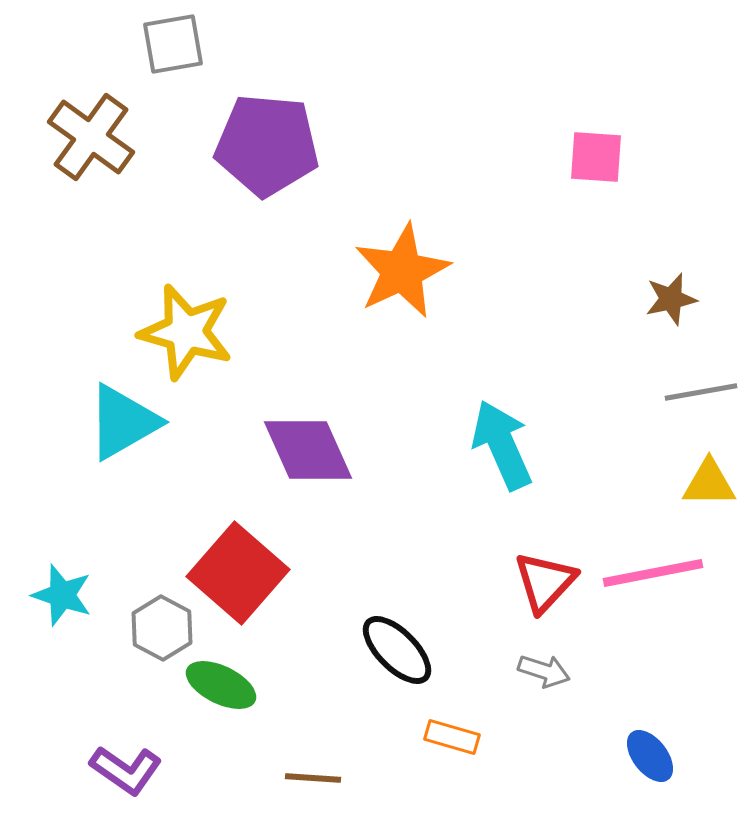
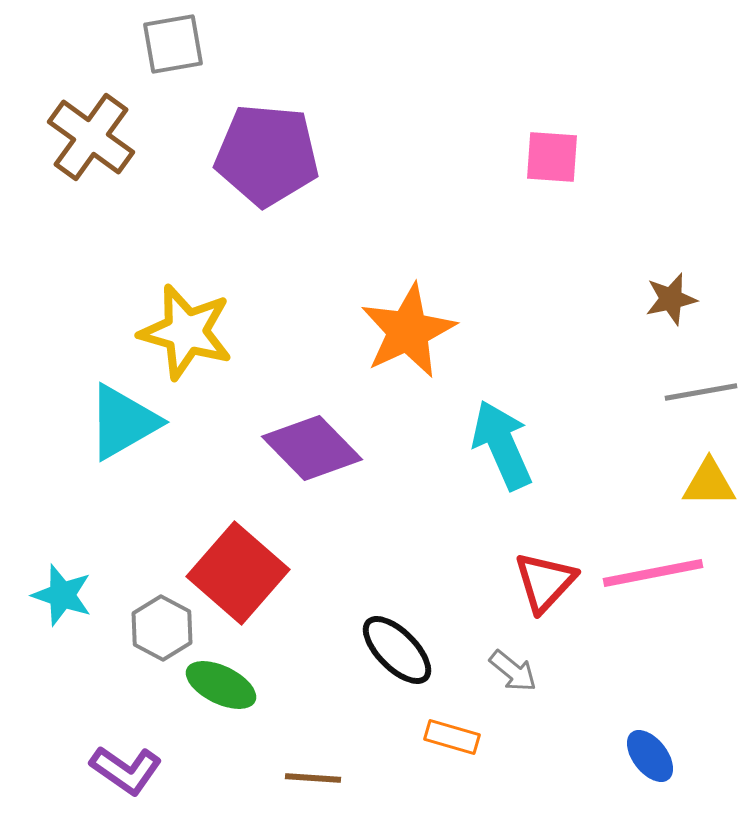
purple pentagon: moved 10 px down
pink square: moved 44 px left
orange star: moved 6 px right, 60 px down
purple diamond: moved 4 px right, 2 px up; rotated 20 degrees counterclockwise
gray arrow: moved 31 px left; rotated 21 degrees clockwise
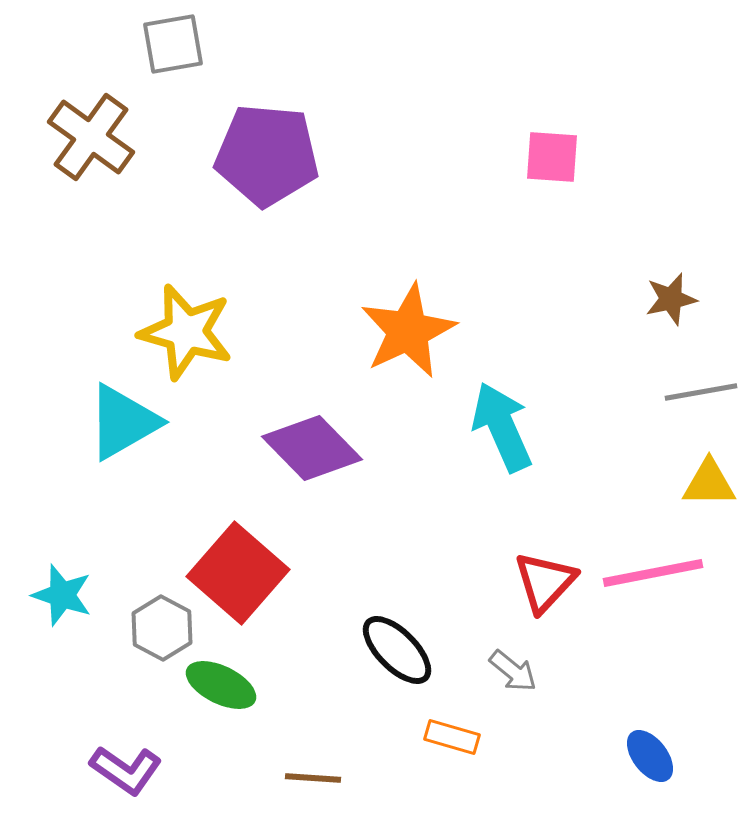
cyan arrow: moved 18 px up
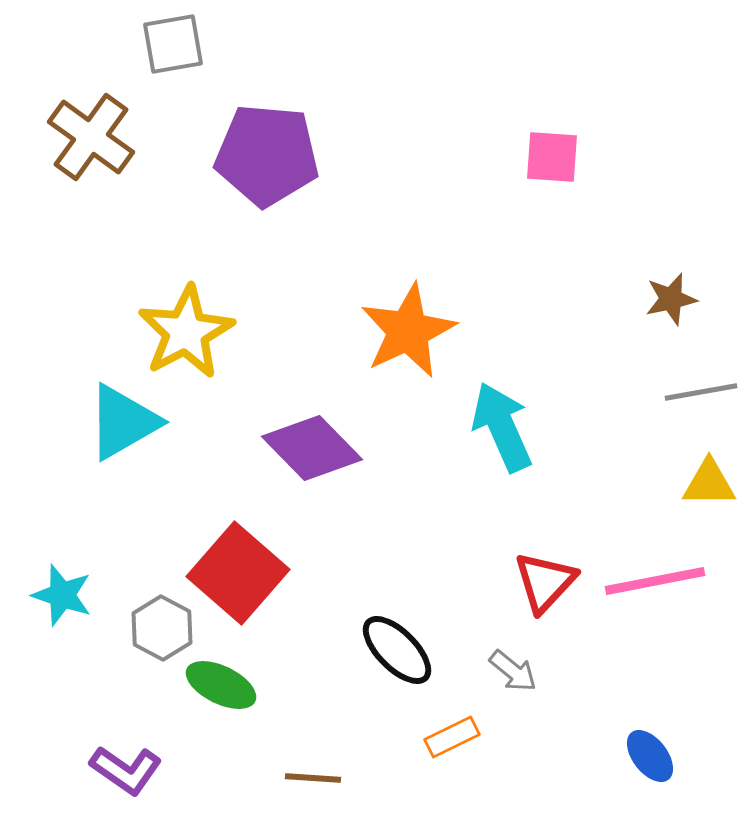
yellow star: rotated 28 degrees clockwise
pink line: moved 2 px right, 8 px down
orange rectangle: rotated 42 degrees counterclockwise
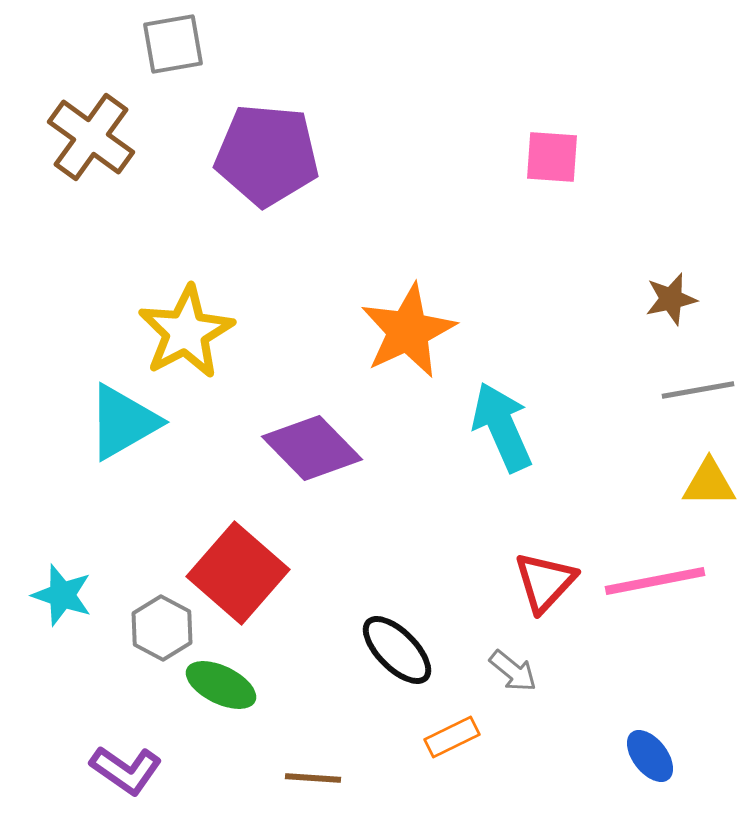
gray line: moved 3 px left, 2 px up
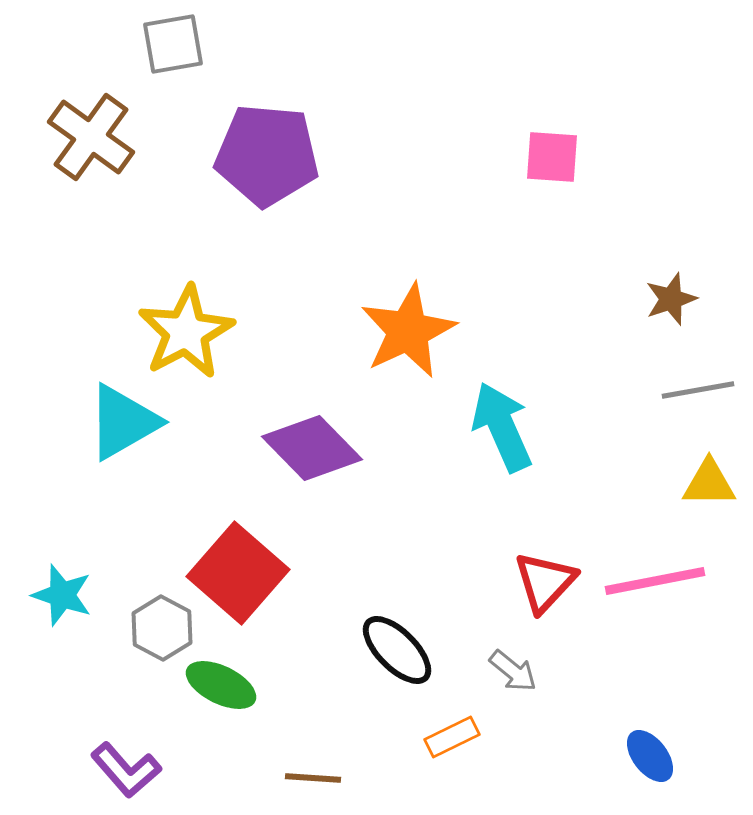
brown star: rotated 6 degrees counterclockwise
purple L-shape: rotated 14 degrees clockwise
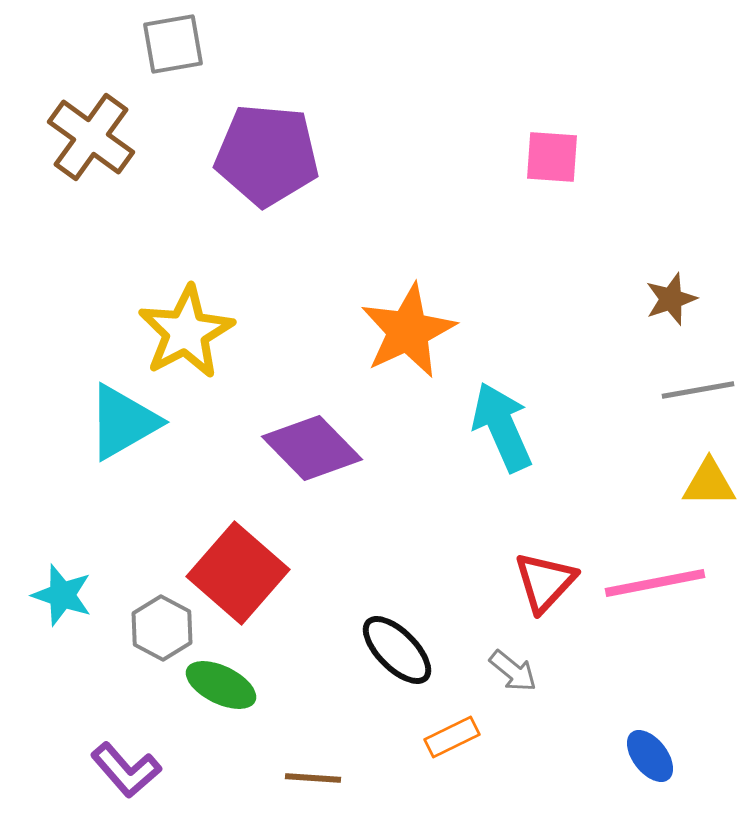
pink line: moved 2 px down
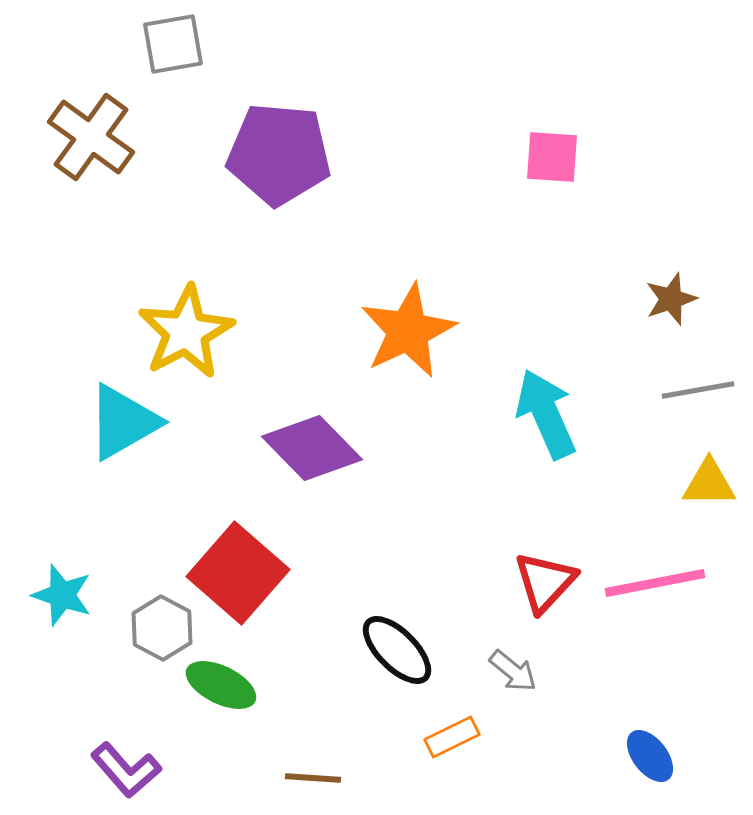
purple pentagon: moved 12 px right, 1 px up
cyan arrow: moved 44 px right, 13 px up
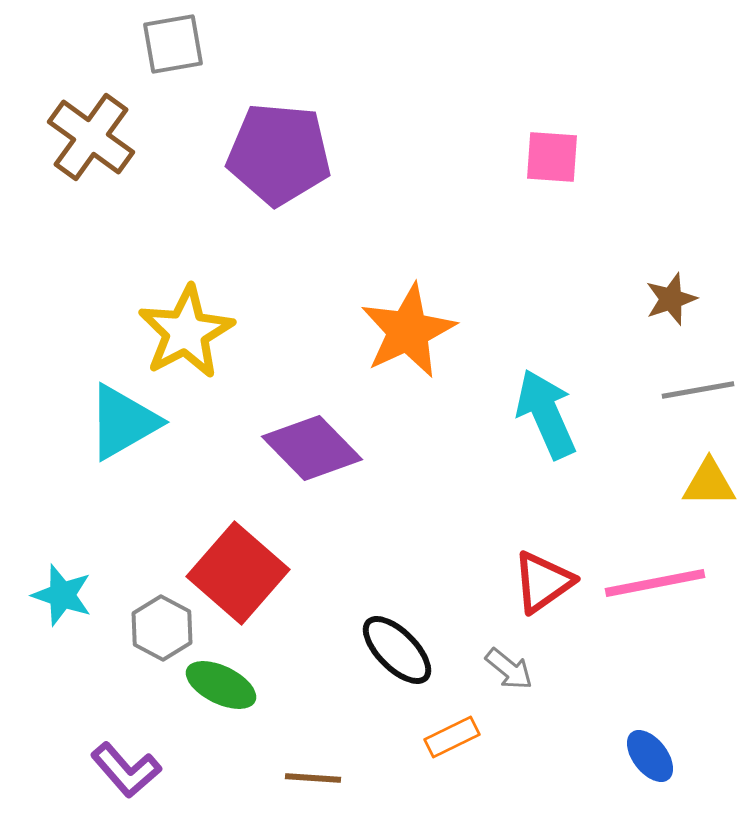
red triangle: moved 2 px left; rotated 12 degrees clockwise
gray arrow: moved 4 px left, 2 px up
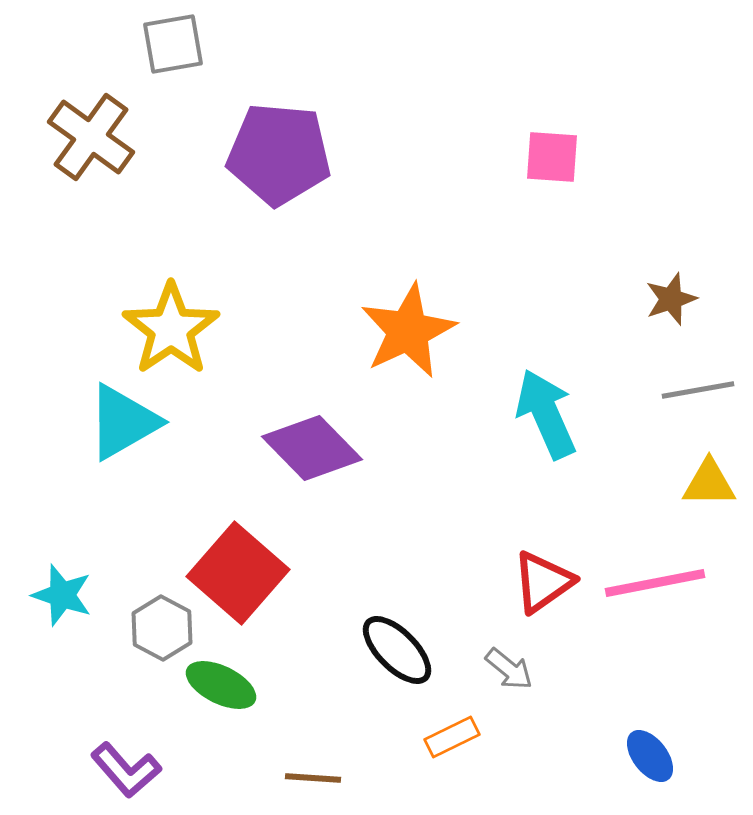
yellow star: moved 15 px left, 3 px up; rotated 6 degrees counterclockwise
